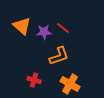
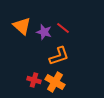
purple star: rotated 21 degrees clockwise
orange cross: moved 15 px left, 2 px up
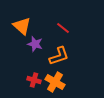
purple star: moved 9 px left, 12 px down
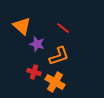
purple star: moved 2 px right
red cross: moved 8 px up
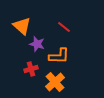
red line: moved 1 px right, 1 px up
orange L-shape: rotated 20 degrees clockwise
red cross: moved 3 px left, 3 px up; rotated 32 degrees counterclockwise
orange cross: rotated 18 degrees clockwise
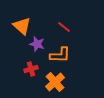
orange L-shape: moved 1 px right, 1 px up
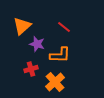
orange triangle: rotated 36 degrees clockwise
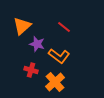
orange L-shape: moved 1 px left, 1 px down; rotated 35 degrees clockwise
red cross: moved 1 px down; rotated 32 degrees clockwise
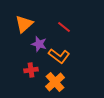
orange triangle: moved 2 px right, 2 px up
purple star: moved 2 px right
red cross: rotated 24 degrees counterclockwise
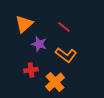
orange L-shape: moved 7 px right, 1 px up
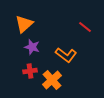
red line: moved 21 px right
purple star: moved 7 px left, 3 px down
red cross: moved 1 px left, 1 px down
orange cross: moved 3 px left, 2 px up
